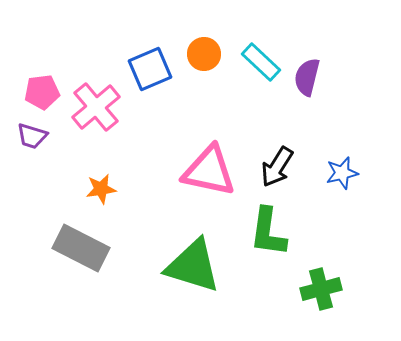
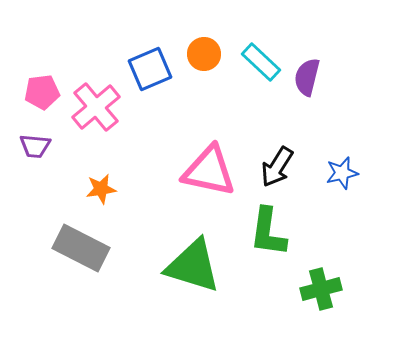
purple trapezoid: moved 3 px right, 10 px down; rotated 12 degrees counterclockwise
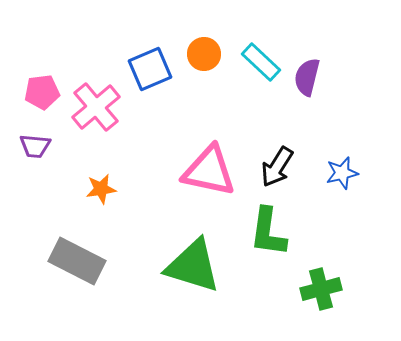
gray rectangle: moved 4 px left, 13 px down
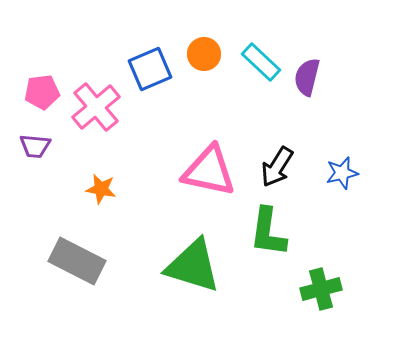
orange star: rotated 20 degrees clockwise
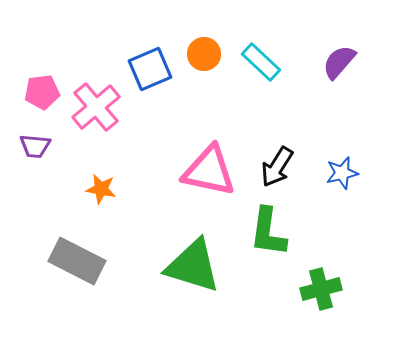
purple semicircle: moved 32 px right, 15 px up; rotated 27 degrees clockwise
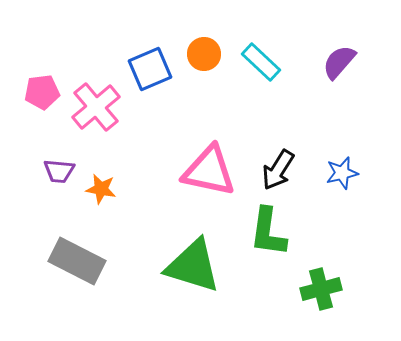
purple trapezoid: moved 24 px right, 25 px down
black arrow: moved 1 px right, 3 px down
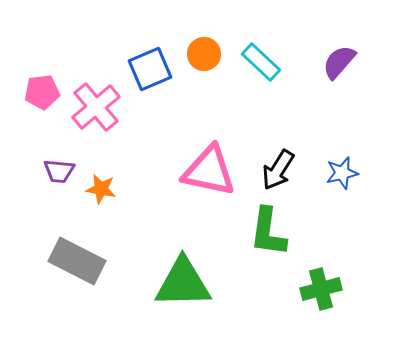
green triangle: moved 10 px left, 17 px down; rotated 18 degrees counterclockwise
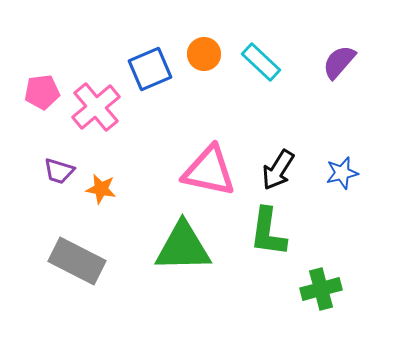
purple trapezoid: rotated 12 degrees clockwise
green triangle: moved 36 px up
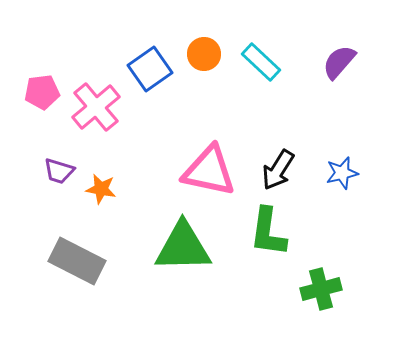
blue square: rotated 12 degrees counterclockwise
